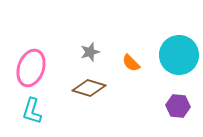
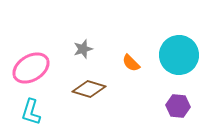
gray star: moved 7 px left, 3 px up
pink ellipse: rotated 39 degrees clockwise
brown diamond: moved 1 px down
cyan L-shape: moved 1 px left, 1 px down
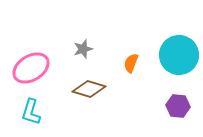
orange semicircle: rotated 66 degrees clockwise
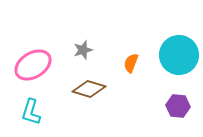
gray star: moved 1 px down
pink ellipse: moved 2 px right, 3 px up
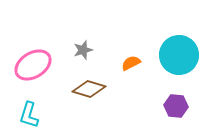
orange semicircle: rotated 42 degrees clockwise
purple hexagon: moved 2 px left
cyan L-shape: moved 2 px left, 3 px down
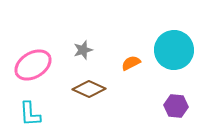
cyan circle: moved 5 px left, 5 px up
brown diamond: rotated 8 degrees clockwise
cyan L-shape: moved 1 px right, 1 px up; rotated 20 degrees counterclockwise
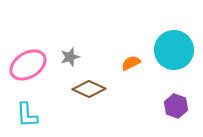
gray star: moved 13 px left, 7 px down
pink ellipse: moved 5 px left
purple hexagon: rotated 15 degrees clockwise
cyan L-shape: moved 3 px left, 1 px down
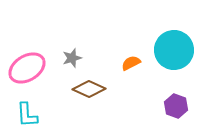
gray star: moved 2 px right, 1 px down
pink ellipse: moved 1 px left, 3 px down
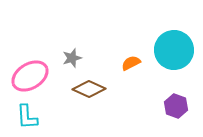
pink ellipse: moved 3 px right, 8 px down
cyan L-shape: moved 2 px down
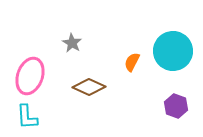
cyan circle: moved 1 px left, 1 px down
gray star: moved 15 px up; rotated 24 degrees counterclockwise
orange semicircle: moved 1 px right, 1 px up; rotated 36 degrees counterclockwise
pink ellipse: rotated 39 degrees counterclockwise
brown diamond: moved 2 px up
